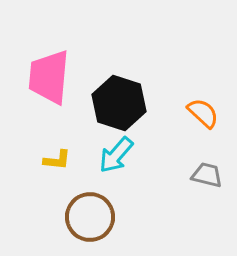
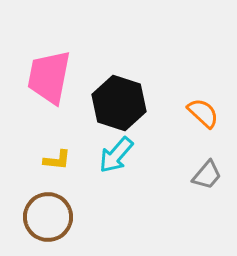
pink trapezoid: rotated 6 degrees clockwise
gray trapezoid: rotated 116 degrees clockwise
brown circle: moved 42 px left
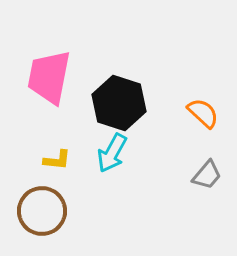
cyan arrow: moved 4 px left, 2 px up; rotated 12 degrees counterclockwise
brown circle: moved 6 px left, 6 px up
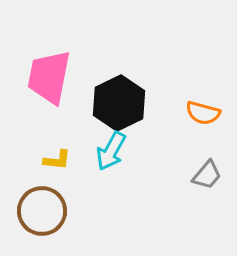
black hexagon: rotated 16 degrees clockwise
orange semicircle: rotated 152 degrees clockwise
cyan arrow: moved 1 px left, 2 px up
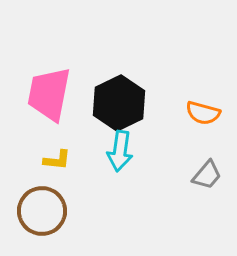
pink trapezoid: moved 17 px down
cyan arrow: moved 9 px right; rotated 21 degrees counterclockwise
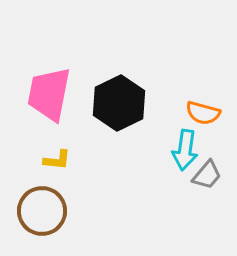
cyan arrow: moved 65 px right, 1 px up
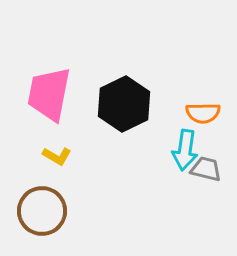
black hexagon: moved 5 px right, 1 px down
orange semicircle: rotated 16 degrees counterclockwise
yellow L-shape: moved 4 px up; rotated 24 degrees clockwise
gray trapezoid: moved 1 px left, 6 px up; rotated 116 degrees counterclockwise
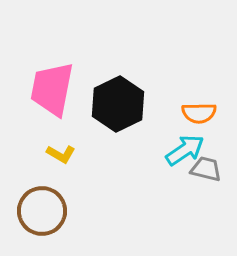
pink trapezoid: moved 3 px right, 5 px up
black hexagon: moved 6 px left
orange semicircle: moved 4 px left
cyan arrow: rotated 132 degrees counterclockwise
yellow L-shape: moved 4 px right, 2 px up
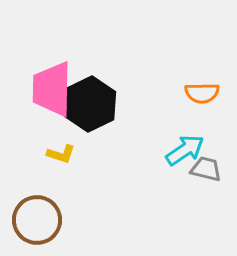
pink trapezoid: rotated 10 degrees counterclockwise
black hexagon: moved 28 px left
orange semicircle: moved 3 px right, 20 px up
yellow L-shape: rotated 12 degrees counterclockwise
brown circle: moved 5 px left, 9 px down
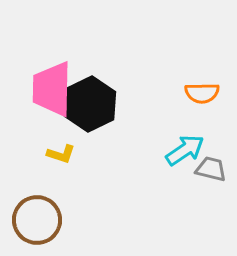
gray trapezoid: moved 5 px right
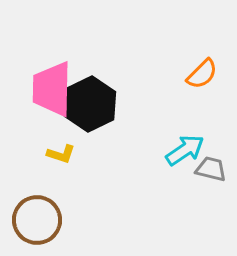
orange semicircle: moved 19 px up; rotated 44 degrees counterclockwise
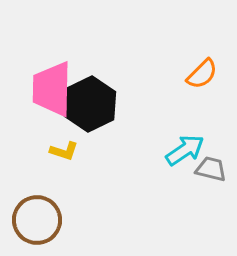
yellow L-shape: moved 3 px right, 3 px up
